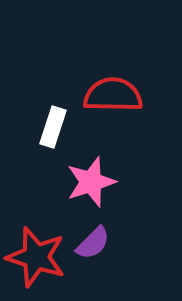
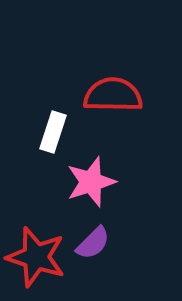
white rectangle: moved 5 px down
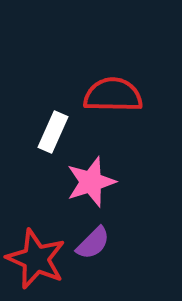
white rectangle: rotated 6 degrees clockwise
red star: moved 2 px down; rotated 6 degrees clockwise
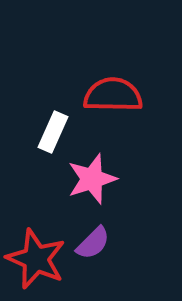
pink star: moved 1 px right, 3 px up
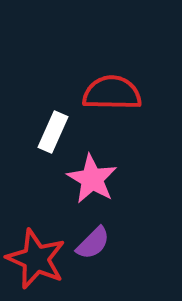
red semicircle: moved 1 px left, 2 px up
pink star: rotated 24 degrees counterclockwise
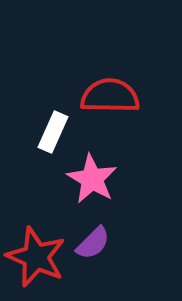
red semicircle: moved 2 px left, 3 px down
red star: moved 2 px up
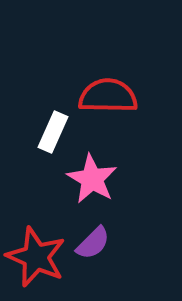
red semicircle: moved 2 px left
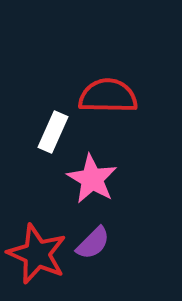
red star: moved 1 px right, 3 px up
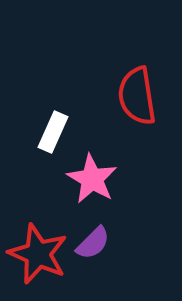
red semicircle: moved 29 px right; rotated 100 degrees counterclockwise
red star: moved 1 px right
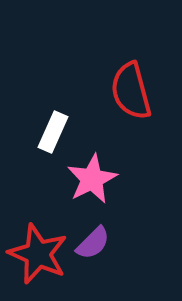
red semicircle: moved 6 px left, 5 px up; rotated 6 degrees counterclockwise
pink star: rotated 15 degrees clockwise
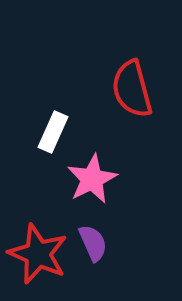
red semicircle: moved 1 px right, 2 px up
purple semicircle: rotated 69 degrees counterclockwise
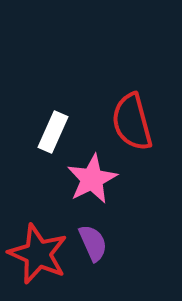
red semicircle: moved 33 px down
